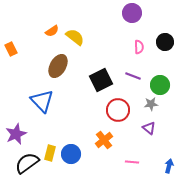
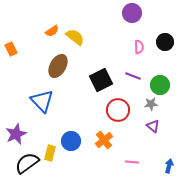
purple triangle: moved 4 px right, 2 px up
blue circle: moved 13 px up
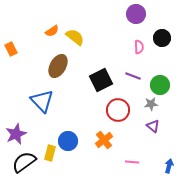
purple circle: moved 4 px right, 1 px down
black circle: moved 3 px left, 4 px up
blue circle: moved 3 px left
black semicircle: moved 3 px left, 1 px up
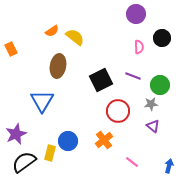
brown ellipse: rotated 20 degrees counterclockwise
blue triangle: rotated 15 degrees clockwise
red circle: moved 1 px down
pink line: rotated 32 degrees clockwise
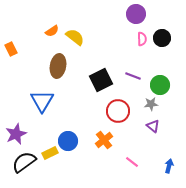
pink semicircle: moved 3 px right, 8 px up
yellow rectangle: rotated 49 degrees clockwise
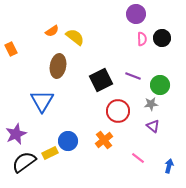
pink line: moved 6 px right, 4 px up
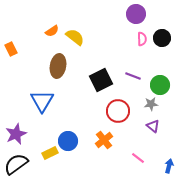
black semicircle: moved 8 px left, 2 px down
